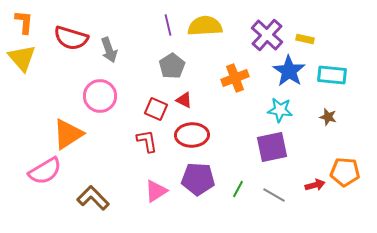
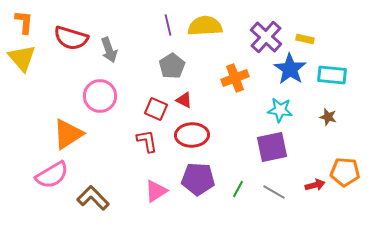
purple cross: moved 1 px left, 2 px down
blue star: moved 1 px right, 2 px up
pink semicircle: moved 7 px right, 4 px down
gray line: moved 3 px up
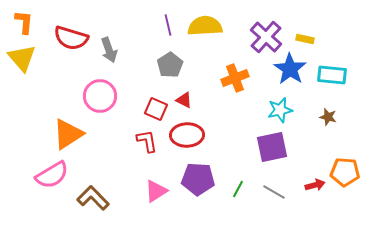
gray pentagon: moved 2 px left, 1 px up
cyan star: rotated 20 degrees counterclockwise
red ellipse: moved 5 px left
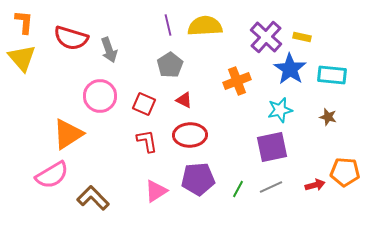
yellow rectangle: moved 3 px left, 2 px up
orange cross: moved 2 px right, 3 px down
red square: moved 12 px left, 5 px up
red ellipse: moved 3 px right
purple pentagon: rotated 8 degrees counterclockwise
gray line: moved 3 px left, 5 px up; rotated 55 degrees counterclockwise
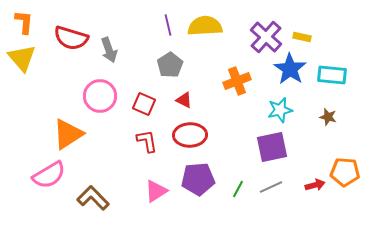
pink semicircle: moved 3 px left
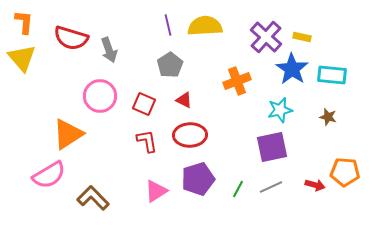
blue star: moved 2 px right
purple pentagon: rotated 12 degrees counterclockwise
red arrow: rotated 30 degrees clockwise
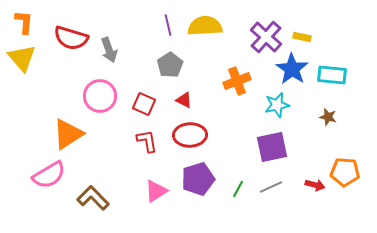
cyan star: moved 3 px left, 5 px up
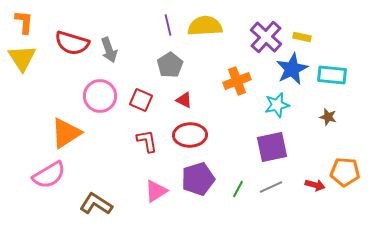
red semicircle: moved 1 px right, 5 px down
yellow triangle: rotated 8 degrees clockwise
blue star: rotated 12 degrees clockwise
red square: moved 3 px left, 4 px up
orange triangle: moved 2 px left, 1 px up
brown L-shape: moved 3 px right, 6 px down; rotated 12 degrees counterclockwise
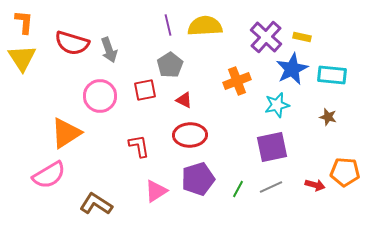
red square: moved 4 px right, 10 px up; rotated 35 degrees counterclockwise
red L-shape: moved 8 px left, 5 px down
